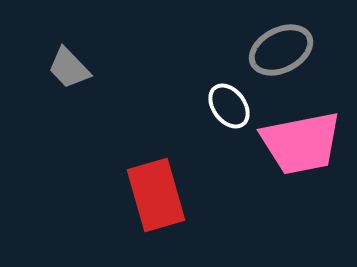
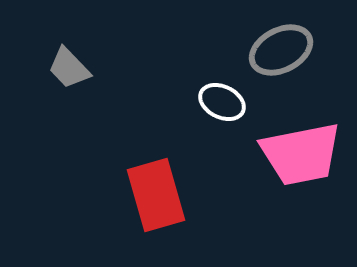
white ellipse: moved 7 px left, 4 px up; rotated 27 degrees counterclockwise
pink trapezoid: moved 11 px down
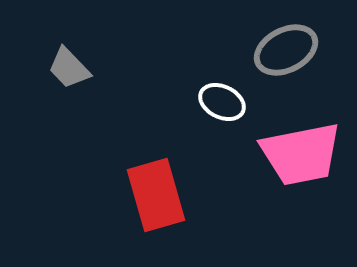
gray ellipse: moved 5 px right
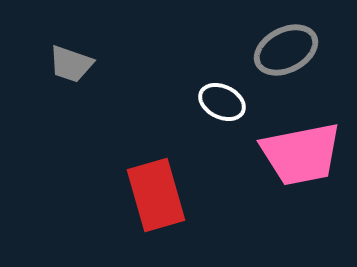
gray trapezoid: moved 2 px right, 4 px up; rotated 27 degrees counterclockwise
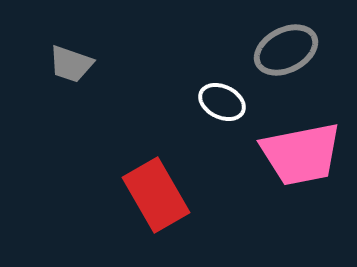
red rectangle: rotated 14 degrees counterclockwise
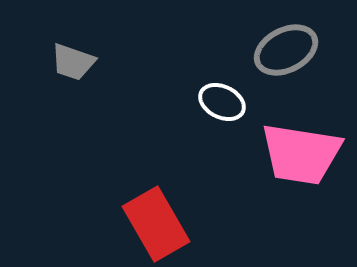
gray trapezoid: moved 2 px right, 2 px up
pink trapezoid: rotated 20 degrees clockwise
red rectangle: moved 29 px down
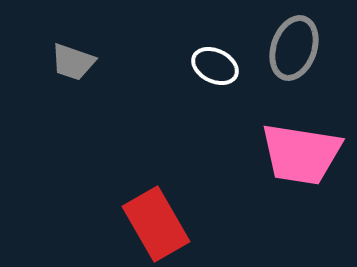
gray ellipse: moved 8 px right, 2 px up; rotated 44 degrees counterclockwise
white ellipse: moved 7 px left, 36 px up
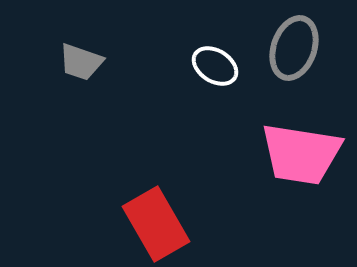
gray trapezoid: moved 8 px right
white ellipse: rotated 6 degrees clockwise
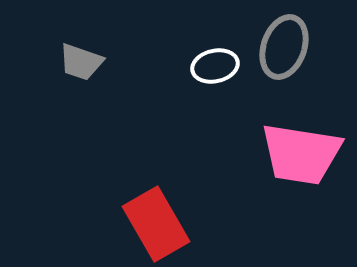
gray ellipse: moved 10 px left, 1 px up
white ellipse: rotated 45 degrees counterclockwise
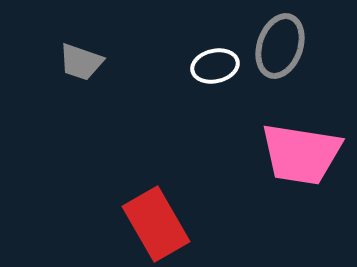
gray ellipse: moved 4 px left, 1 px up
